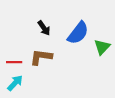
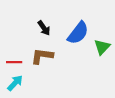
brown L-shape: moved 1 px right, 1 px up
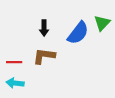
black arrow: rotated 35 degrees clockwise
green triangle: moved 24 px up
brown L-shape: moved 2 px right
cyan arrow: rotated 126 degrees counterclockwise
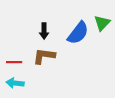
black arrow: moved 3 px down
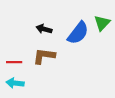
black arrow: moved 2 px up; rotated 105 degrees clockwise
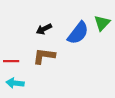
black arrow: rotated 42 degrees counterclockwise
red line: moved 3 px left, 1 px up
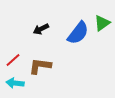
green triangle: rotated 12 degrees clockwise
black arrow: moved 3 px left
brown L-shape: moved 4 px left, 10 px down
red line: moved 2 px right, 1 px up; rotated 42 degrees counterclockwise
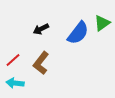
brown L-shape: moved 1 px right, 3 px up; rotated 60 degrees counterclockwise
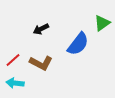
blue semicircle: moved 11 px down
brown L-shape: rotated 100 degrees counterclockwise
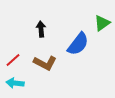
black arrow: rotated 112 degrees clockwise
brown L-shape: moved 4 px right
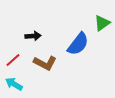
black arrow: moved 8 px left, 7 px down; rotated 91 degrees clockwise
cyan arrow: moved 1 px left, 1 px down; rotated 24 degrees clockwise
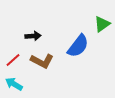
green triangle: moved 1 px down
blue semicircle: moved 2 px down
brown L-shape: moved 3 px left, 2 px up
